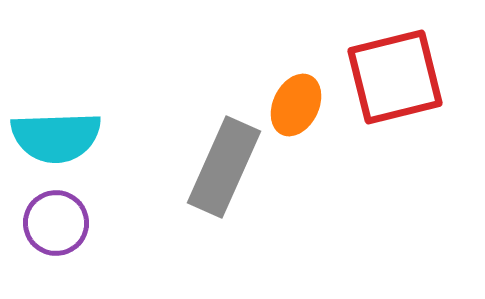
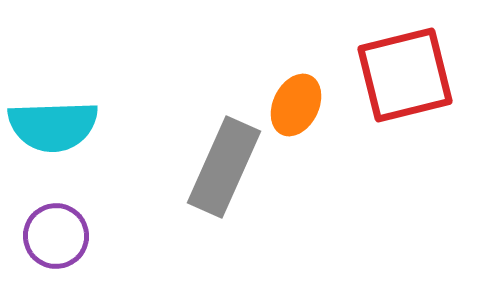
red square: moved 10 px right, 2 px up
cyan semicircle: moved 3 px left, 11 px up
purple circle: moved 13 px down
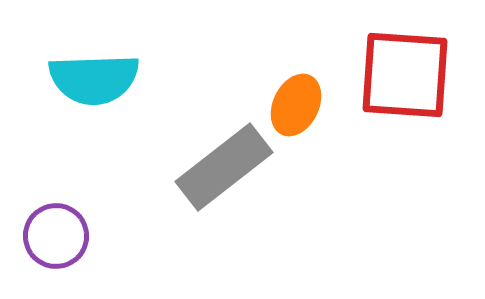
red square: rotated 18 degrees clockwise
cyan semicircle: moved 41 px right, 47 px up
gray rectangle: rotated 28 degrees clockwise
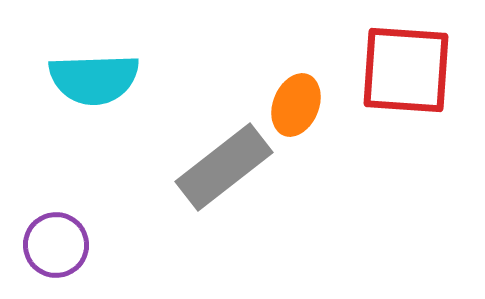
red square: moved 1 px right, 5 px up
orange ellipse: rotated 4 degrees counterclockwise
purple circle: moved 9 px down
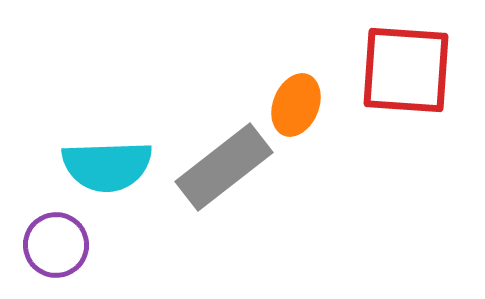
cyan semicircle: moved 13 px right, 87 px down
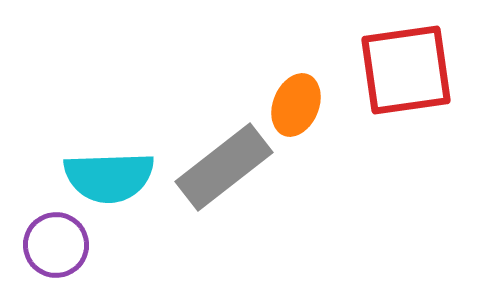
red square: rotated 12 degrees counterclockwise
cyan semicircle: moved 2 px right, 11 px down
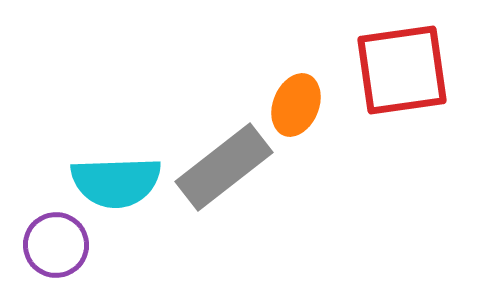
red square: moved 4 px left
cyan semicircle: moved 7 px right, 5 px down
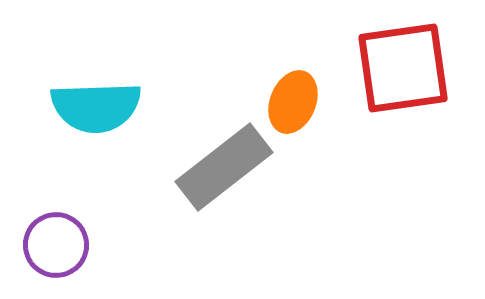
red square: moved 1 px right, 2 px up
orange ellipse: moved 3 px left, 3 px up
cyan semicircle: moved 20 px left, 75 px up
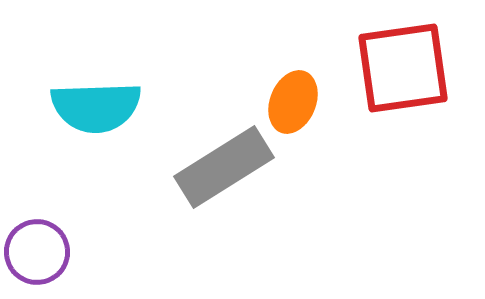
gray rectangle: rotated 6 degrees clockwise
purple circle: moved 19 px left, 7 px down
